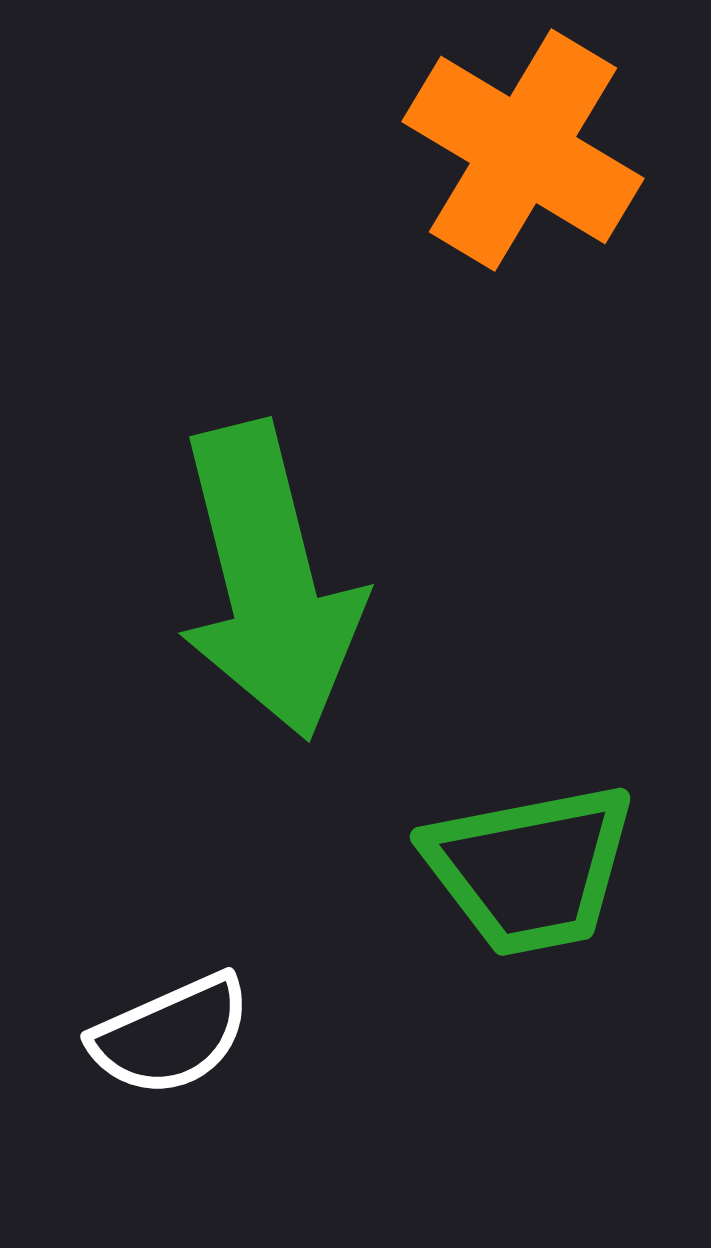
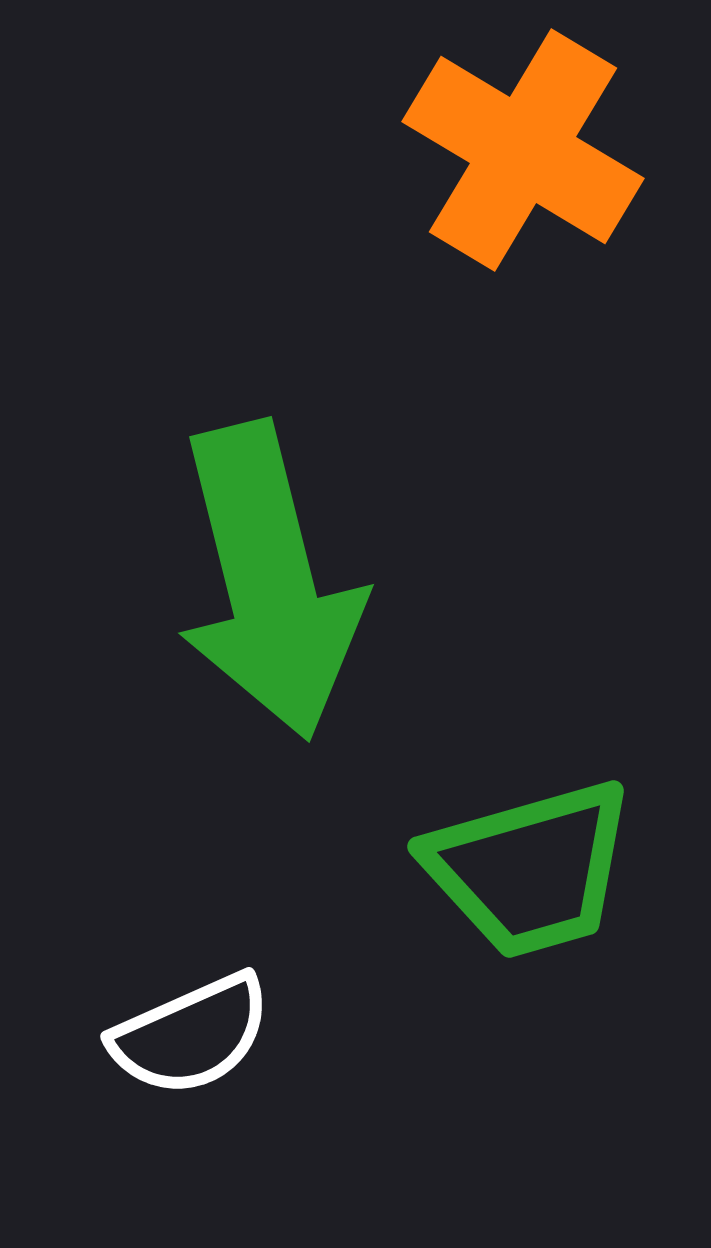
green trapezoid: rotated 5 degrees counterclockwise
white semicircle: moved 20 px right
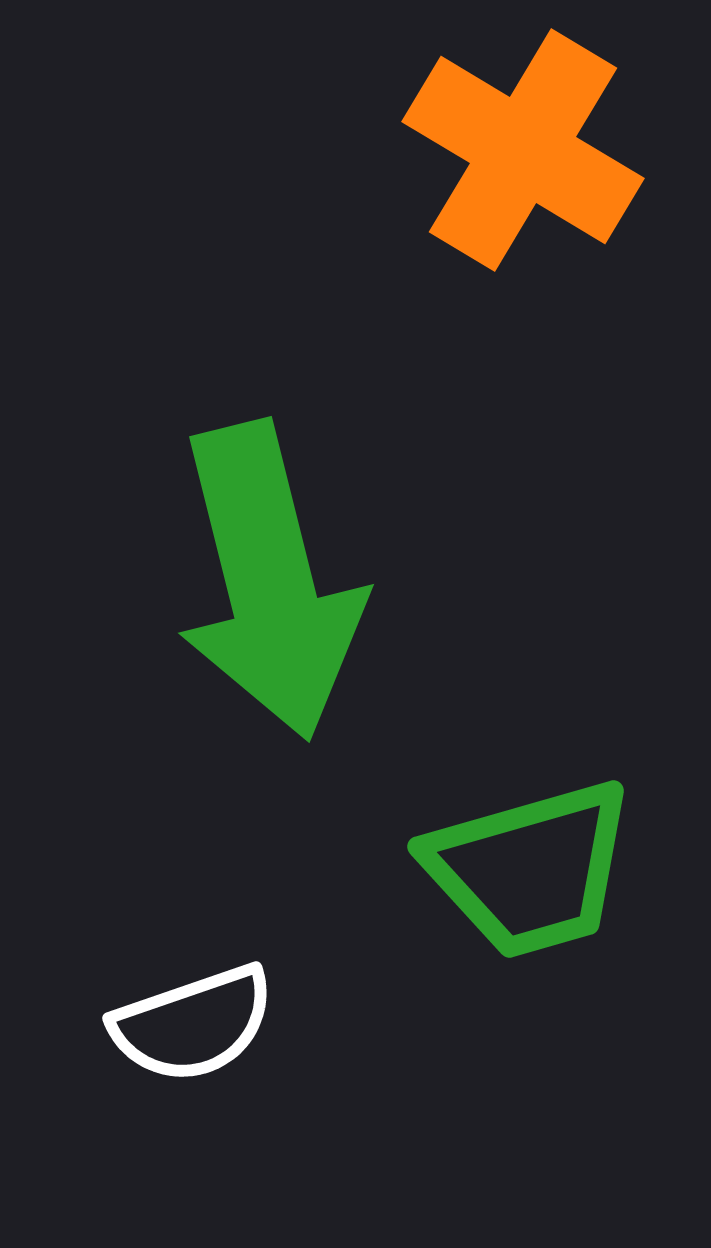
white semicircle: moved 2 px right, 11 px up; rotated 5 degrees clockwise
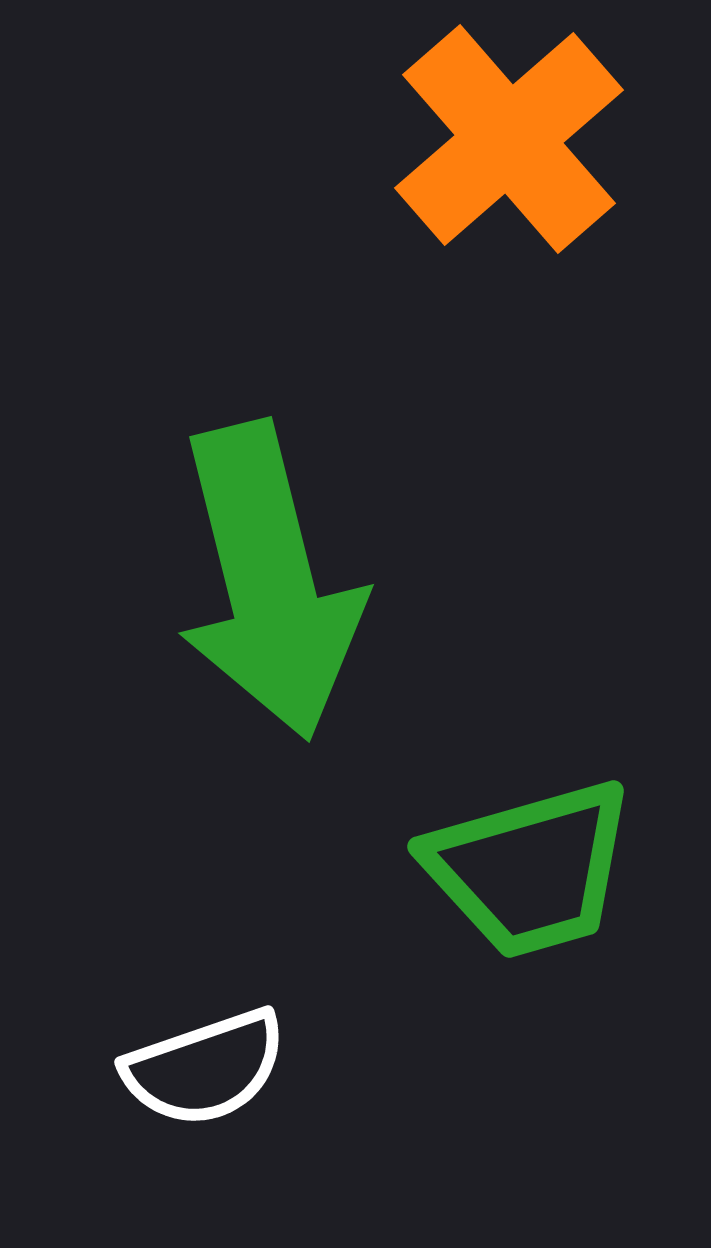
orange cross: moved 14 px left, 11 px up; rotated 18 degrees clockwise
white semicircle: moved 12 px right, 44 px down
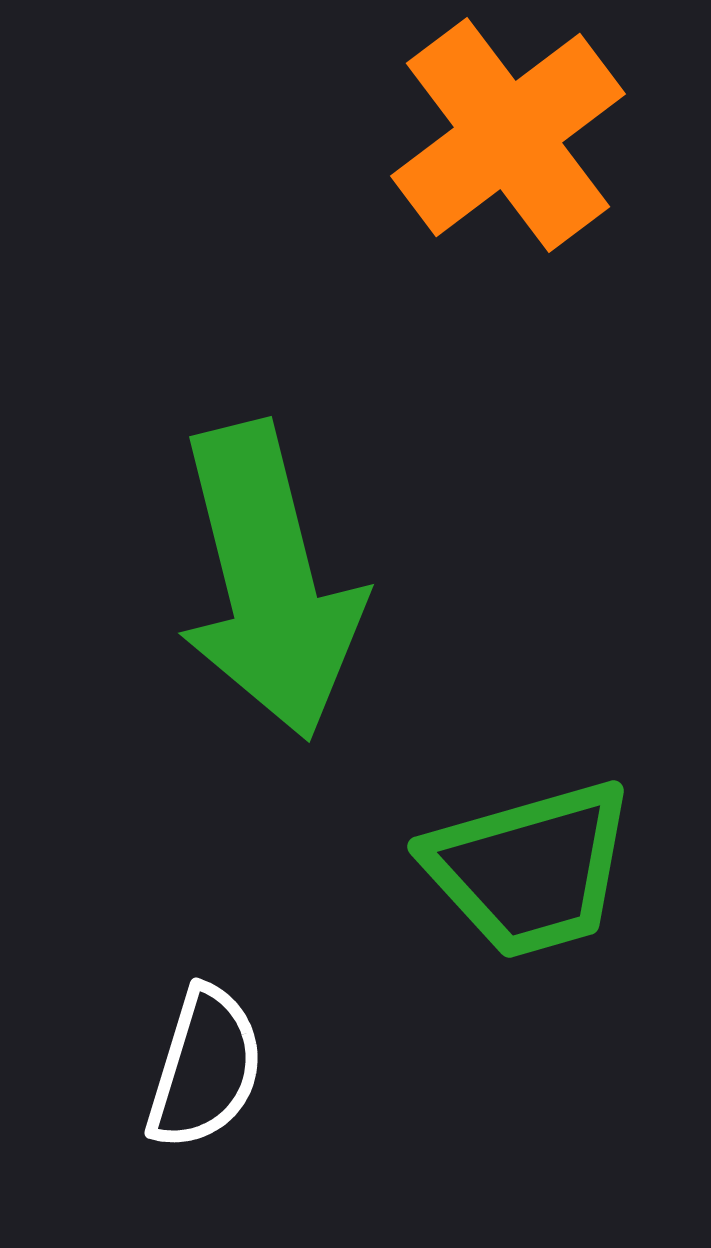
orange cross: moved 1 px left, 4 px up; rotated 4 degrees clockwise
white semicircle: rotated 54 degrees counterclockwise
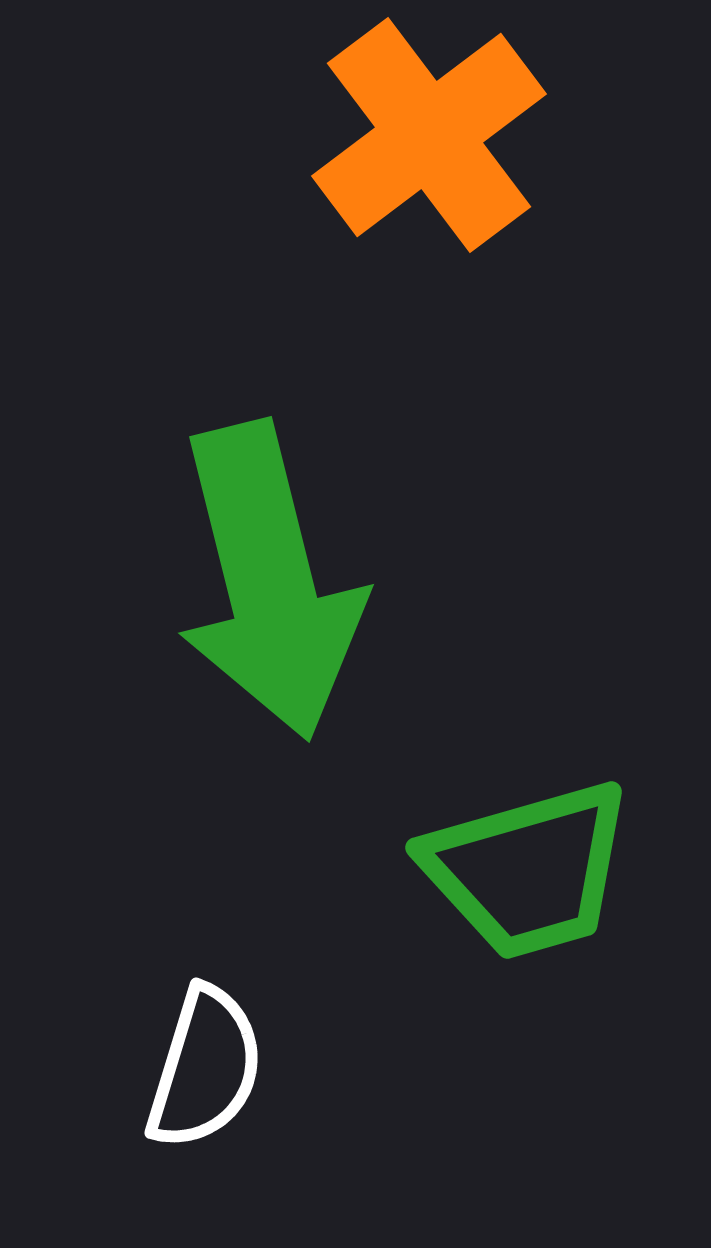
orange cross: moved 79 px left
green trapezoid: moved 2 px left, 1 px down
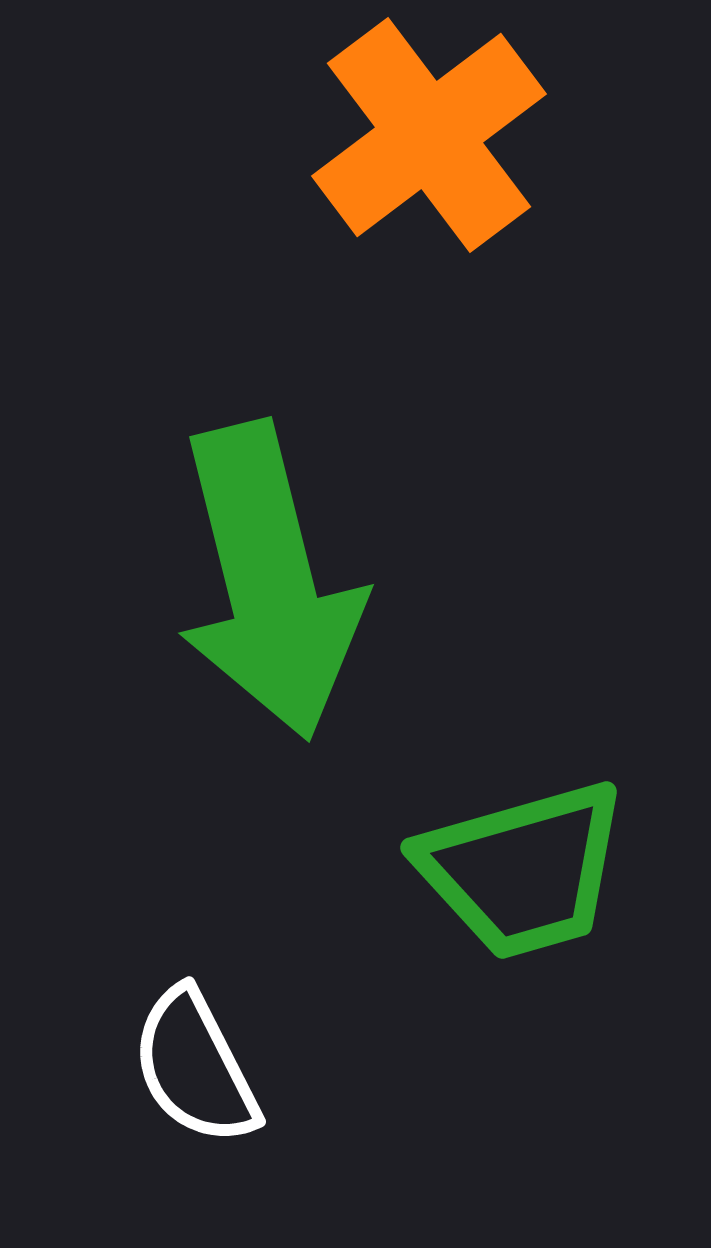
green trapezoid: moved 5 px left
white semicircle: moved 10 px left, 1 px up; rotated 136 degrees clockwise
